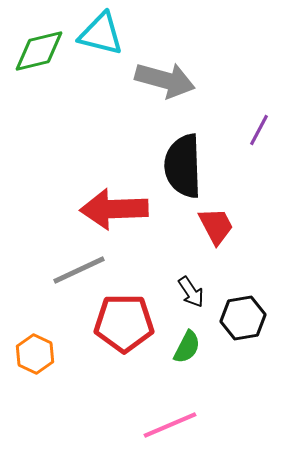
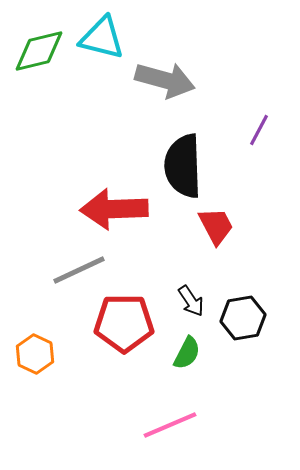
cyan triangle: moved 1 px right, 4 px down
black arrow: moved 9 px down
green semicircle: moved 6 px down
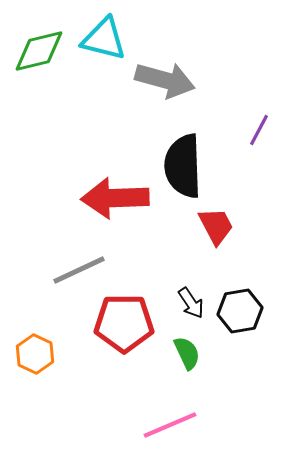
cyan triangle: moved 2 px right, 1 px down
red arrow: moved 1 px right, 11 px up
black arrow: moved 2 px down
black hexagon: moved 3 px left, 7 px up
green semicircle: rotated 52 degrees counterclockwise
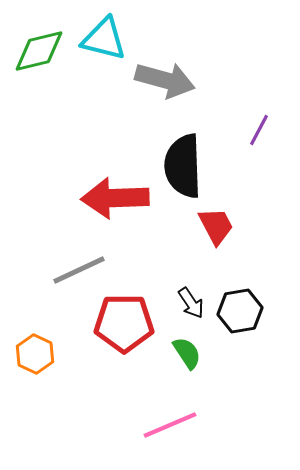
green semicircle: rotated 8 degrees counterclockwise
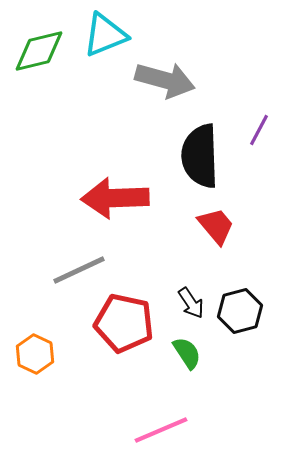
cyan triangle: moved 1 px right, 4 px up; rotated 36 degrees counterclockwise
black semicircle: moved 17 px right, 10 px up
red trapezoid: rotated 12 degrees counterclockwise
black hexagon: rotated 6 degrees counterclockwise
red pentagon: rotated 12 degrees clockwise
pink line: moved 9 px left, 5 px down
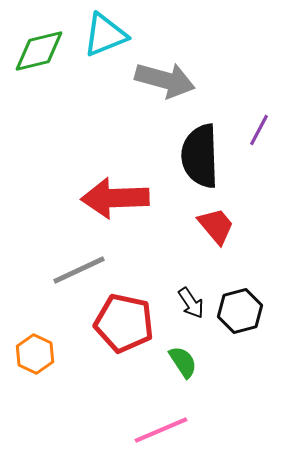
green semicircle: moved 4 px left, 9 px down
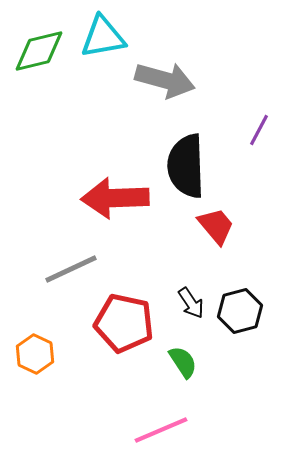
cyan triangle: moved 2 px left, 2 px down; rotated 12 degrees clockwise
black semicircle: moved 14 px left, 10 px down
gray line: moved 8 px left, 1 px up
